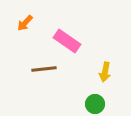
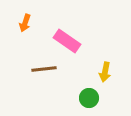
orange arrow: rotated 24 degrees counterclockwise
green circle: moved 6 px left, 6 px up
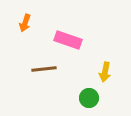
pink rectangle: moved 1 px right, 1 px up; rotated 16 degrees counterclockwise
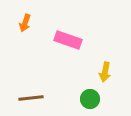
brown line: moved 13 px left, 29 px down
green circle: moved 1 px right, 1 px down
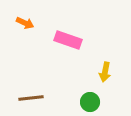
orange arrow: rotated 84 degrees counterclockwise
green circle: moved 3 px down
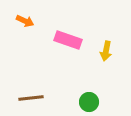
orange arrow: moved 2 px up
yellow arrow: moved 1 px right, 21 px up
green circle: moved 1 px left
